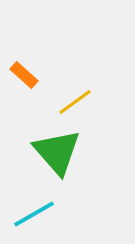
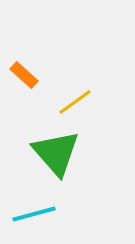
green triangle: moved 1 px left, 1 px down
cyan line: rotated 15 degrees clockwise
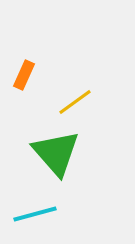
orange rectangle: rotated 72 degrees clockwise
cyan line: moved 1 px right
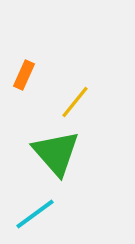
yellow line: rotated 15 degrees counterclockwise
cyan line: rotated 21 degrees counterclockwise
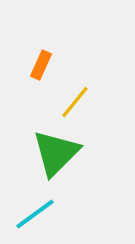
orange rectangle: moved 17 px right, 10 px up
green triangle: rotated 26 degrees clockwise
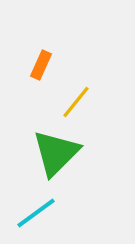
yellow line: moved 1 px right
cyan line: moved 1 px right, 1 px up
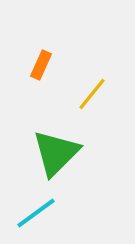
yellow line: moved 16 px right, 8 px up
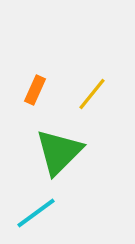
orange rectangle: moved 6 px left, 25 px down
green triangle: moved 3 px right, 1 px up
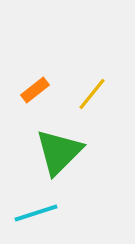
orange rectangle: rotated 28 degrees clockwise
cyan line: rotated 18 degrees clockwise
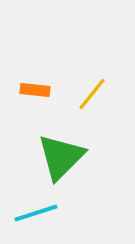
orange rectangle: rotated 44 degrees clockwise
green triangle: moved 2 px right, 5 px down
